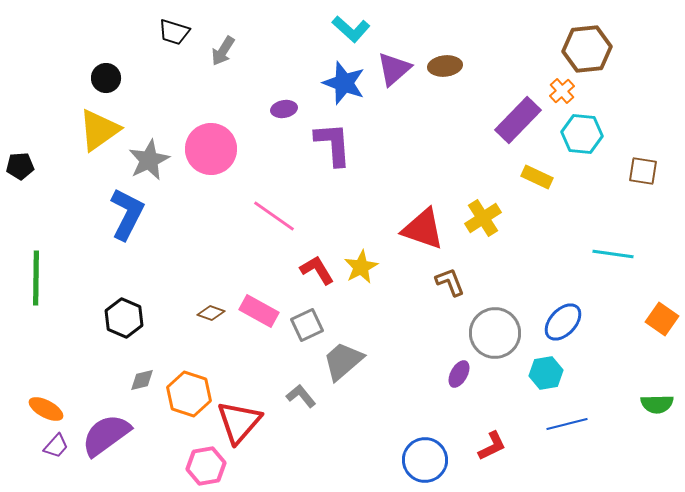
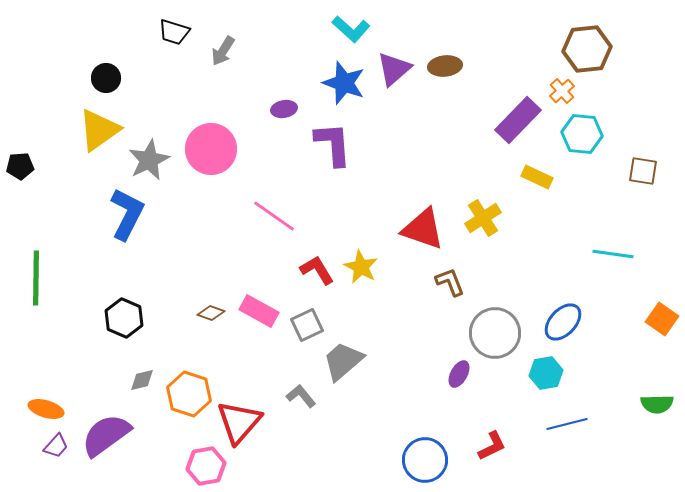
yellow star at (361, 267): rotated 16 degrees counterclockwise
orange ellipse at (46, 409): rotated 12 degrees counterclockwise
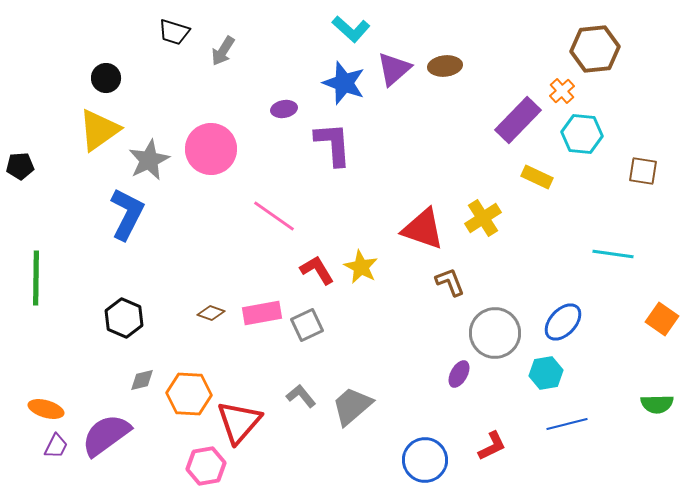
brown hexagon at (587, 49): moved 8 px right
pink rectangle at (259, 311): moved 3 px right, 2 px down; rotated 39 degrees counterclockwise
gray trapezoid at (343, 361): moved 9 px right, 45 px down
orange hexagon at (189, 394): rotated 15 degrees counterclockwise
purple trapezoid at (56, 446): rotated 16 degrees counterclockwise
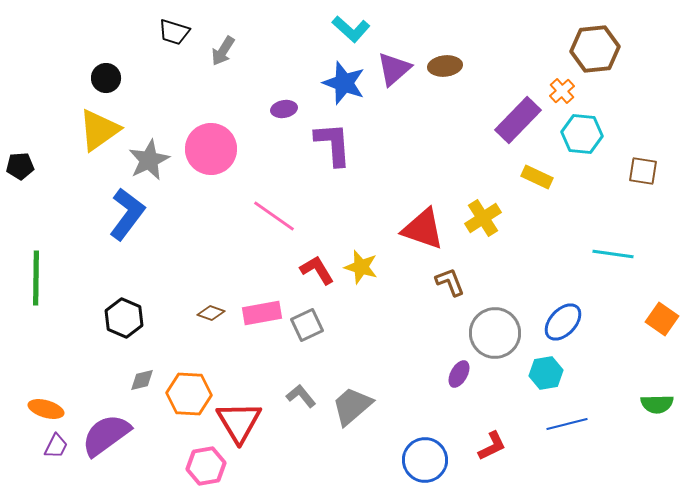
blue L-shape at (127, 214): rotated 10 degrees clockwise
yellow star at (361, 267): rotated 12 degrees counterclockwise
red triangle at (239, 422): rotated 12 degrees counterclockwise
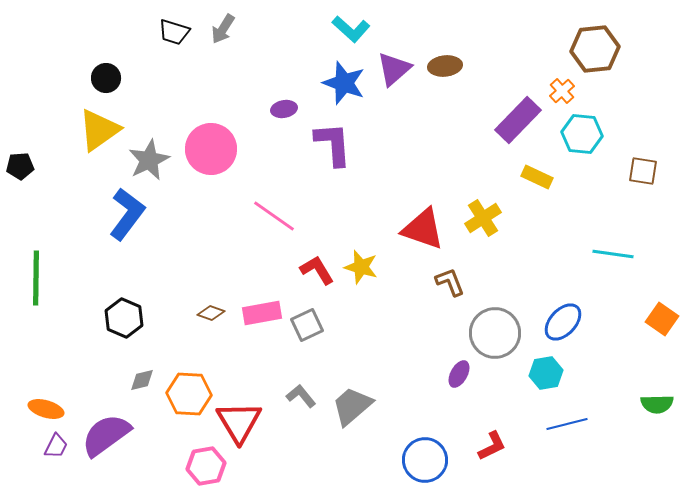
gray arrow at (223, 51): moved 22 px up
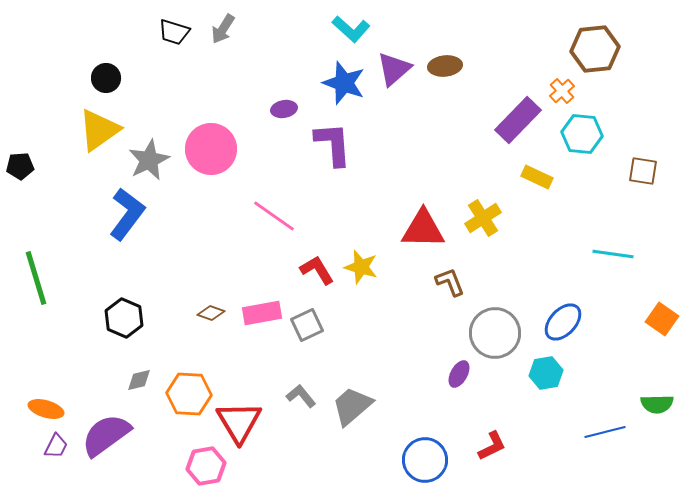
red triangle at (423, 229): rotated 18 degrees counterclockwise
green line at (36, 278): rotated 18 degrees counterclockwise
gray diamond at (142, 380): moved 3 px left
blue line at (567, 424): moved 38 px right, 8 px down
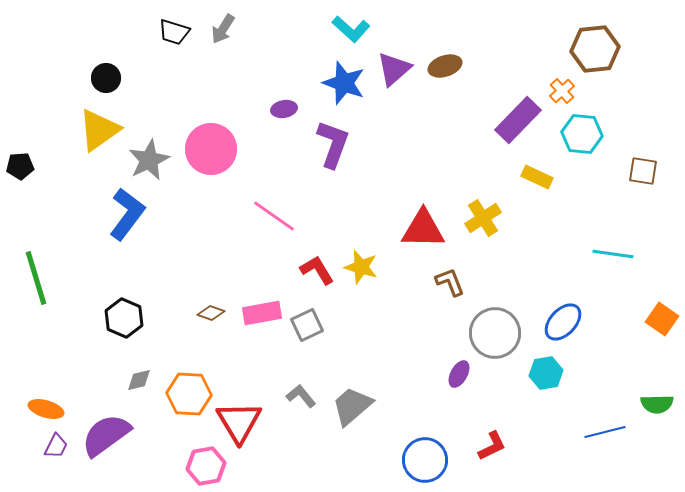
brown ellipse at (445, 66): rotated 12 degrees counterclockwise
purple L-shape at (333, 144): rotated 24 degrees clockwise
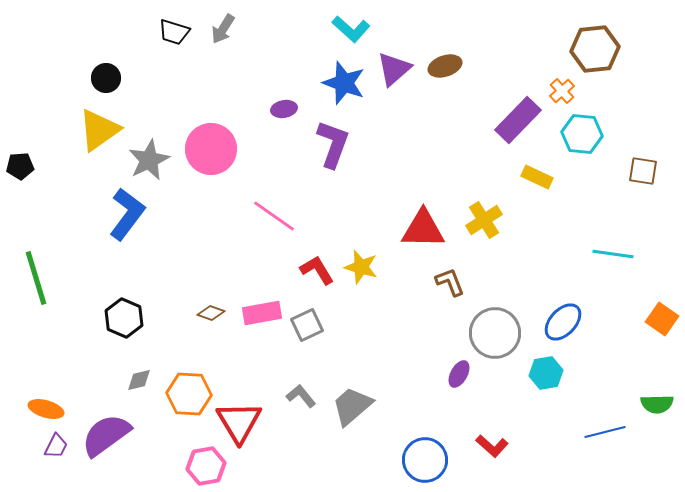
yellow cross at (483, 218): moved 1 px right, 2 px down
red L-shape at (492, 446): rotated 68 degrees clockwise
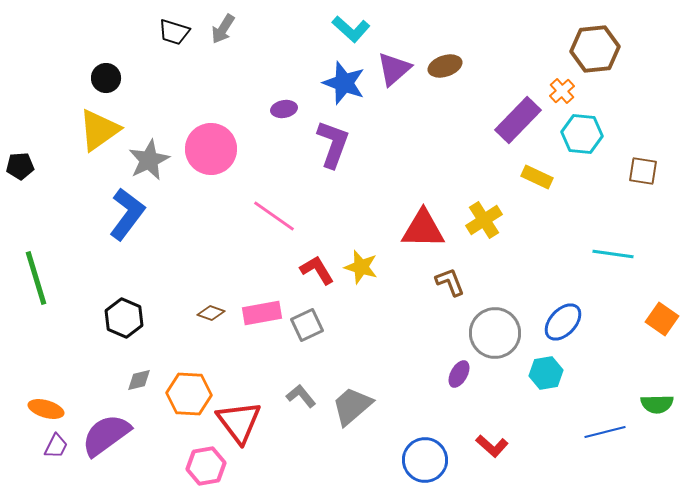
red triangle at (239, 422): rotated 6 degrees counterclockwise
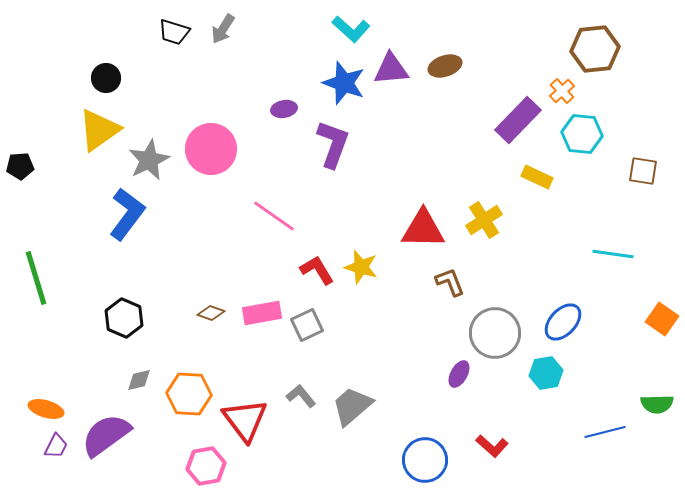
purple triangle at (394, 69): moved 3 px left; rotated 36 degrees clockwise
red triangle at (239, 422): moved 6 px right, 2 px up
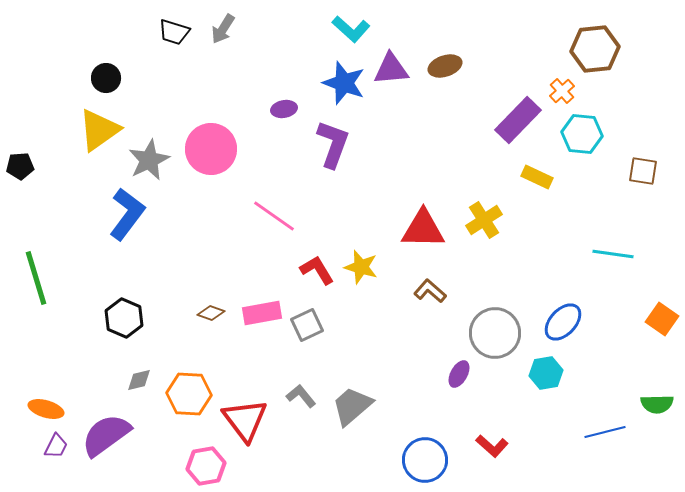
brown L-shape at (450, 282): moved 20 px left, 9 px down; rotated 28 degrees counterclockwise
